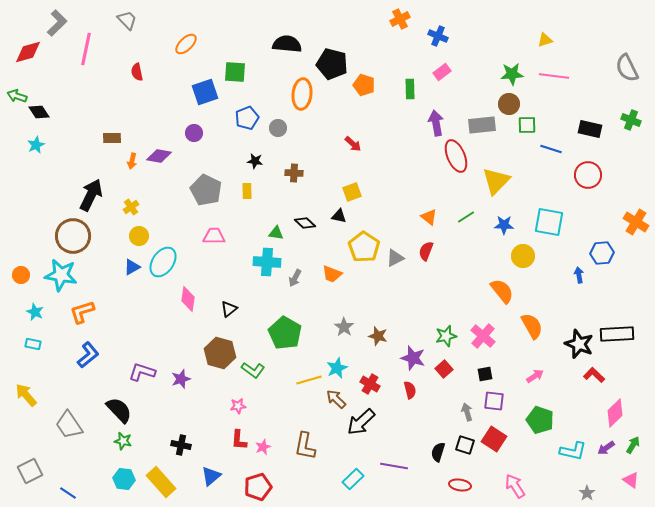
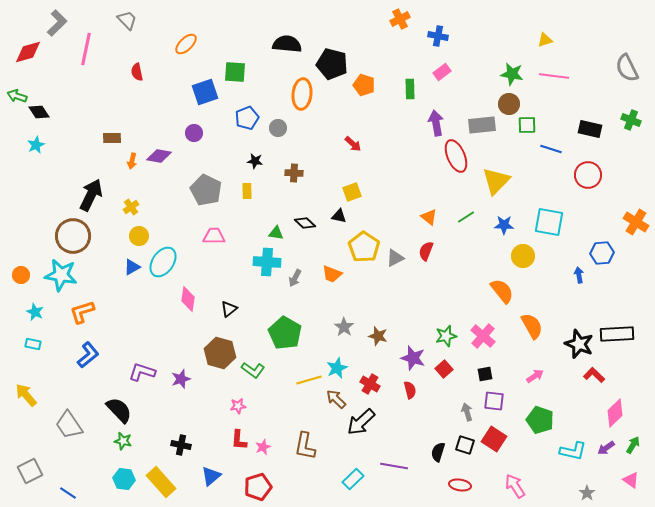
blue cross at (438, 36): rotated 12 degrees counterclockwise
green star at (512, 74): rotated 15 degrees clockwise
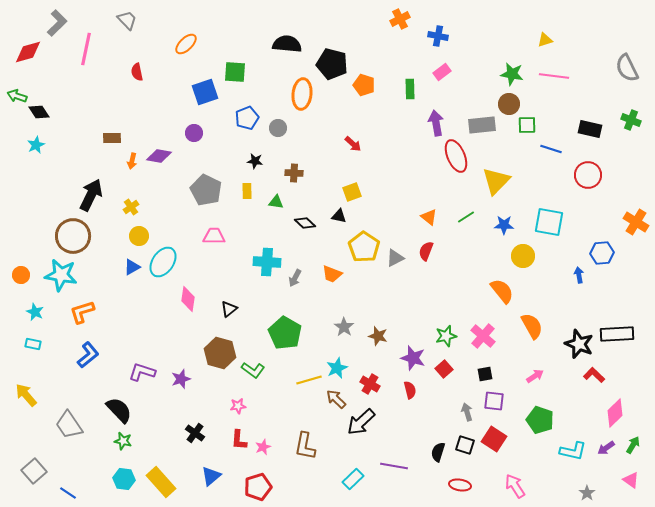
green triangle at (276, 233): moved 31 px up
black cross at (181, 445): moved 14 px right, 12 px up; rotated 24 degrees clockwise
gray square at (30, 471): moved 4 px right; rotated 15 degrees counterclockwise
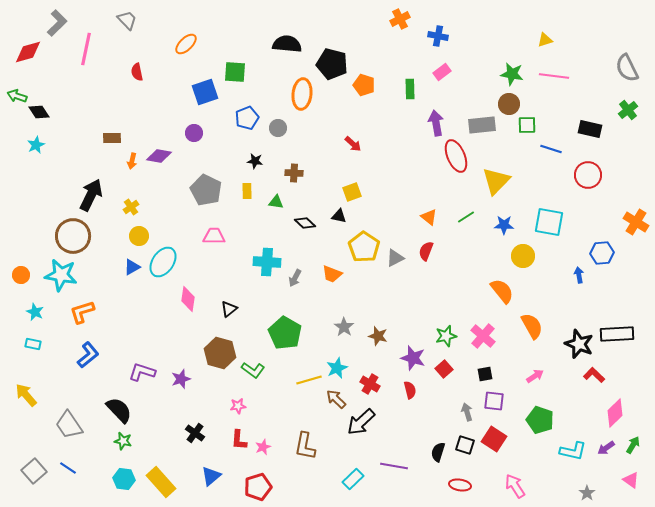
green cross at (631, 120): moved 3 px left, 10 px up; rotated 30 degrees clockwise
blue line at (68, 493): moved 25 px up
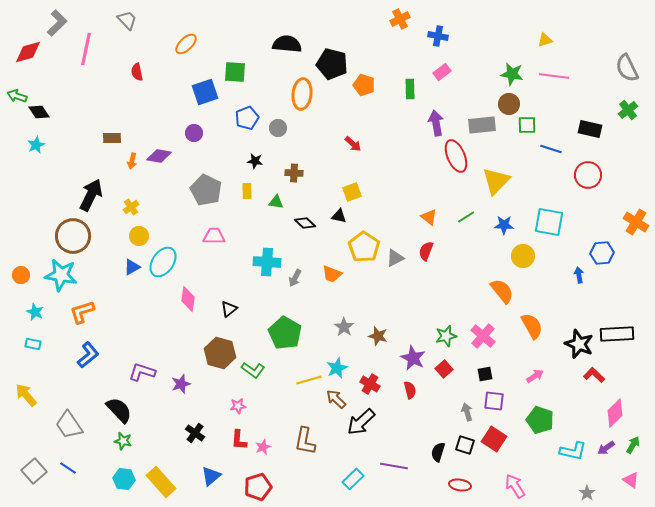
purple star at (413, 358): rotated 10 degrees clockwise
purple star at (181, 379): moved 5 px down
brown L-shape at (305, 446): moved 5 px up
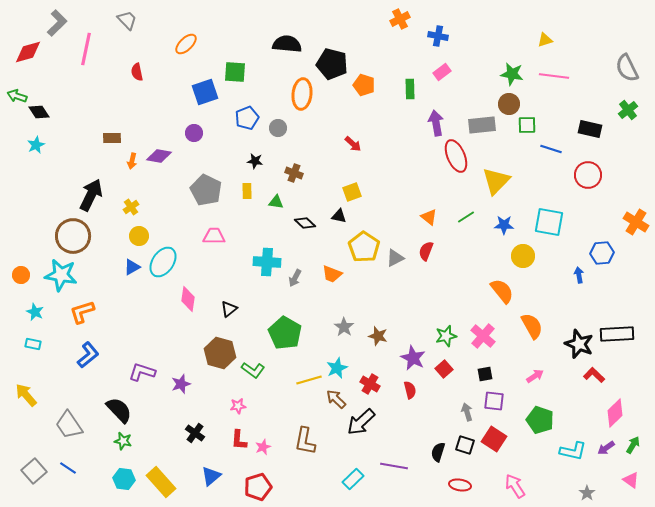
brown cross at (294, 173): rotated 18 degrees clockwise
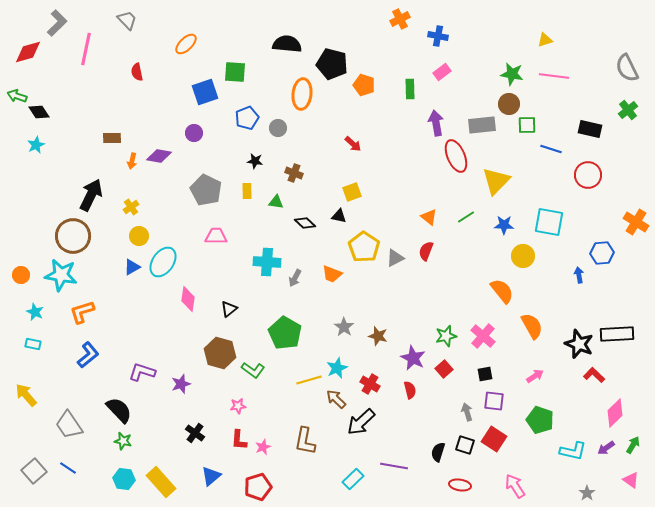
pink trapezoid at (214, 236): moved 2 px right
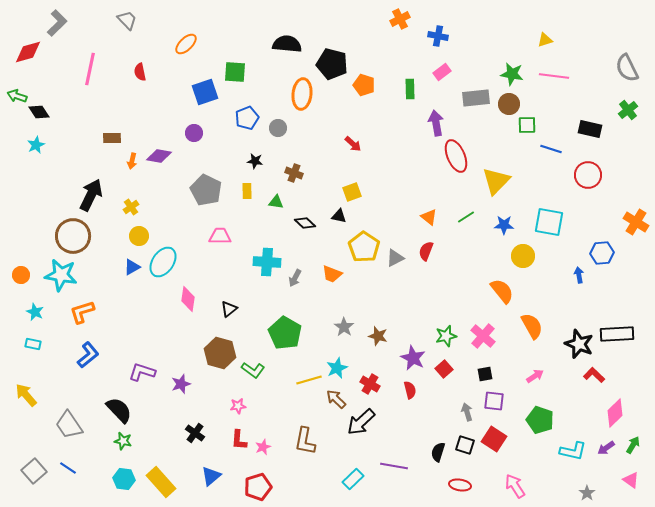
pink line at (86, 49): moved 4 px right, 20 px down
red semicircle at (137, 72): moved 3 px right
gray rectangle at (482, 125): moved 6 px left, 27 px up
pink trapezoid at (216, 236): moved 4 px right
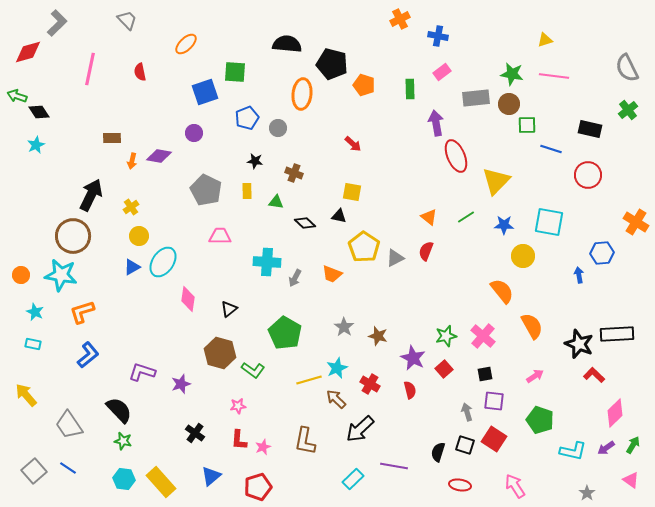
yellow square at (352, 192): rotated 30 degrees clockwise
black arrow at (361, 422): moved 1 px left, 7 px down
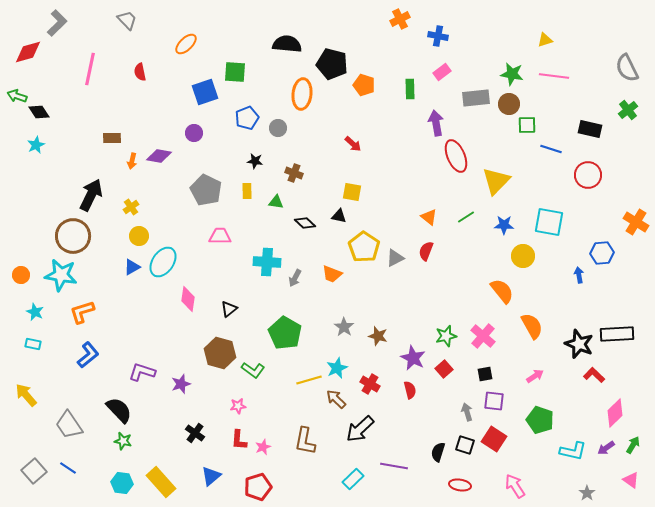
cyan hexagon at (124, 479): moved 2 px left, 4 px down
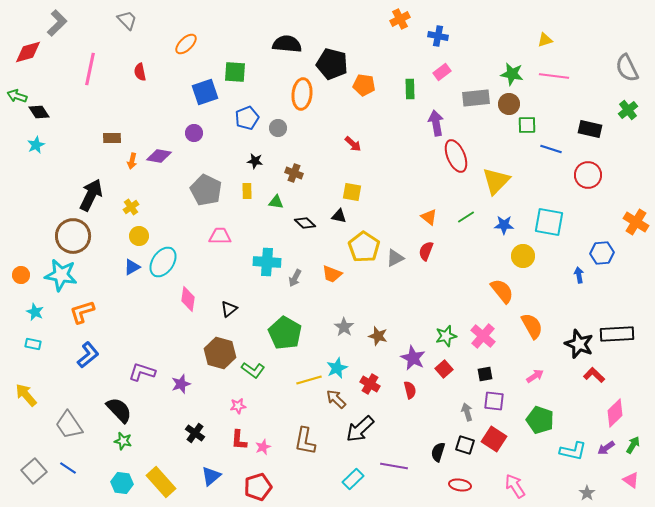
orange pentagon at (364, 85): rotated 10 degrees counterclockwise
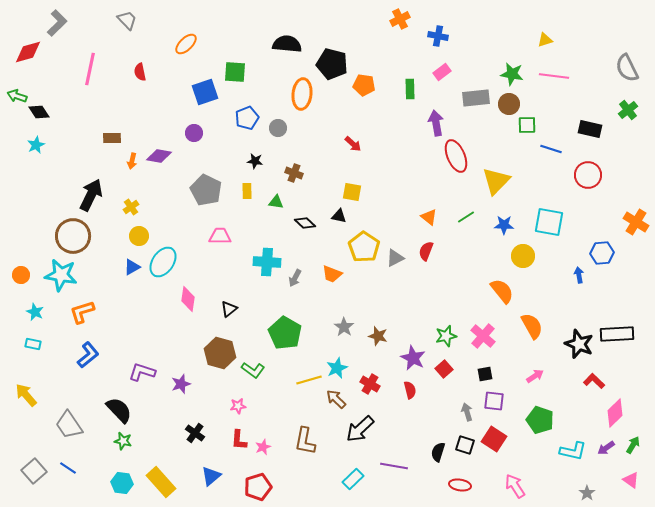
red L-shape at (594, 375): moved 6 px down
